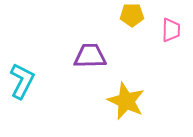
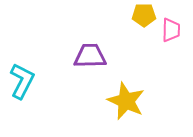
yellow pentagon: moved 12 px right
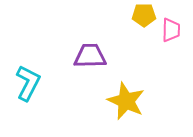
cyan L-shape: moved 6 px right, 2 px down
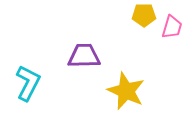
pink trapezoid: moved 1 px right, 3 px up; rotated 15 degrees clockwise
purple trapezoid: moved 6 px left
yellow star: moved 10 px up
